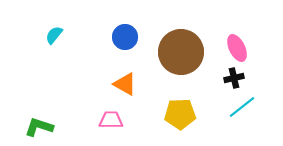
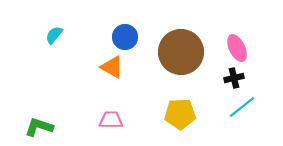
orange triangle: moved 13 px left, 17 px up
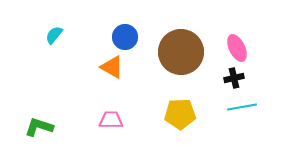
cyan line: rotated 28 degrees clockwise
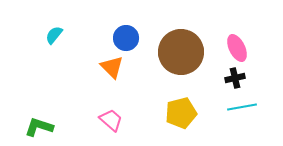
blue circle: moved 1 px right, 1 px down
orange triangle: rotated 15 degrees clockwise
black cross: moved 1 px right
yellow pentagon: moved 1 px right, 1 px up; rotated 12 degrees counterclockwise
pink trapezoid: rotated 40 degrees clockwise
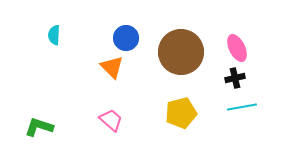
cyan semicircle: rotated 36 degrees counterclockwise
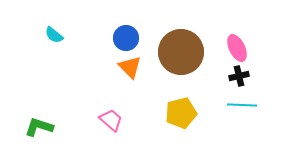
cyan semicircle: rotated 54 degrees counterclockwise
orange triangle: moved 18 px right
black cross: moved 4 px right, 2 px up
cyan line: moved 2 px up; rotated 12 degrees clockwise
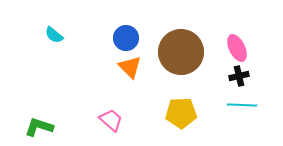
yellow pentagon: rotated 12 degrees clockwise
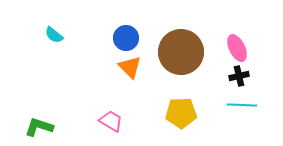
pink trapezoid: moved 1 px down; rotated 10 degrees counterclockwise
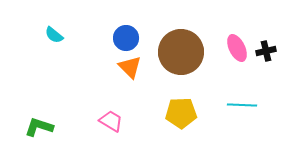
black cross: moved 27 px right, 25 px up
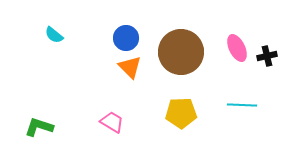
black cross: moved 1 px right, 5 px down
pink trapezoid: moved 1 px right, 1 px down
